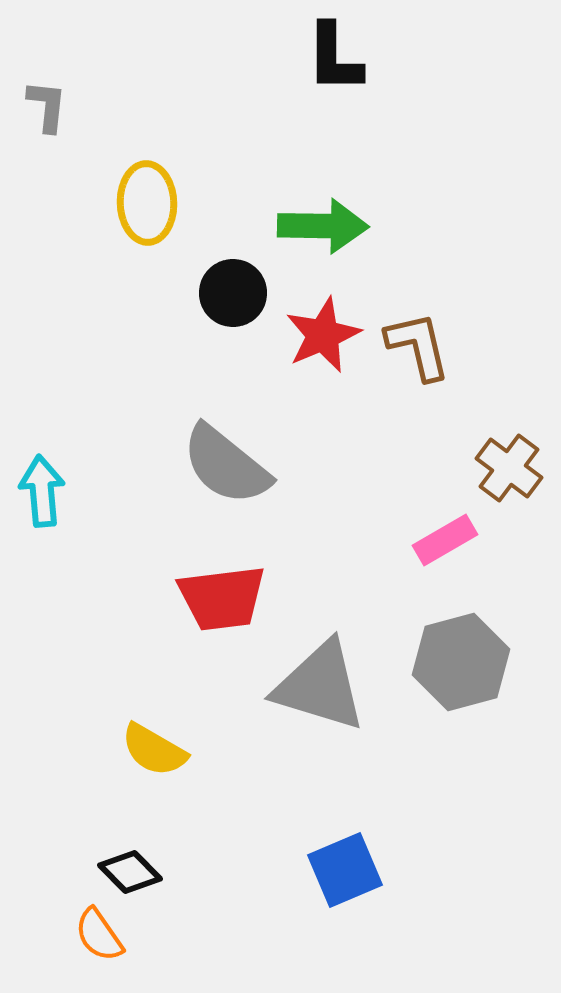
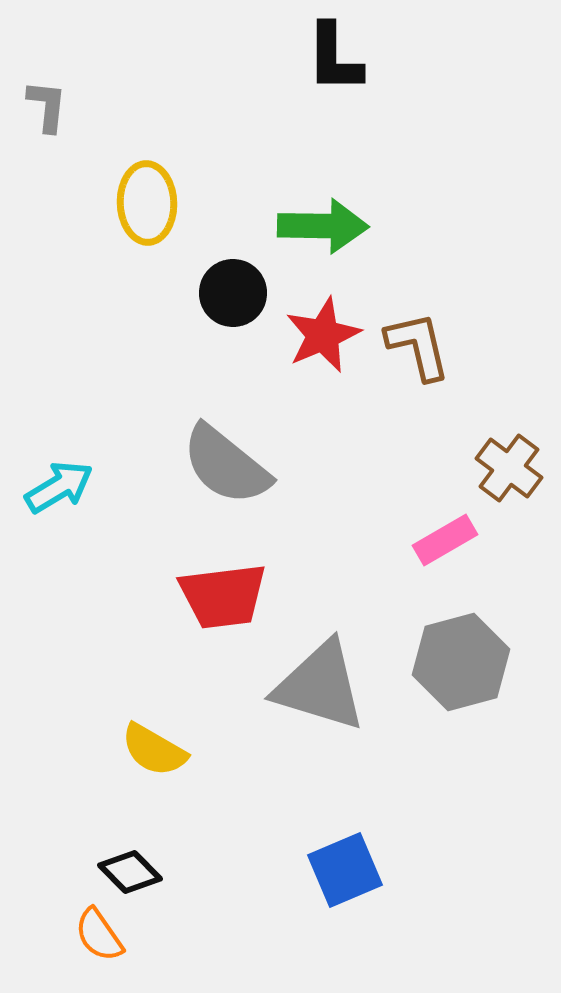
cyan arrow: moved 17 px right, 4 px up; rotated 64 degrees clockwise
red trapezoid: moved 1 px right, 2 px up
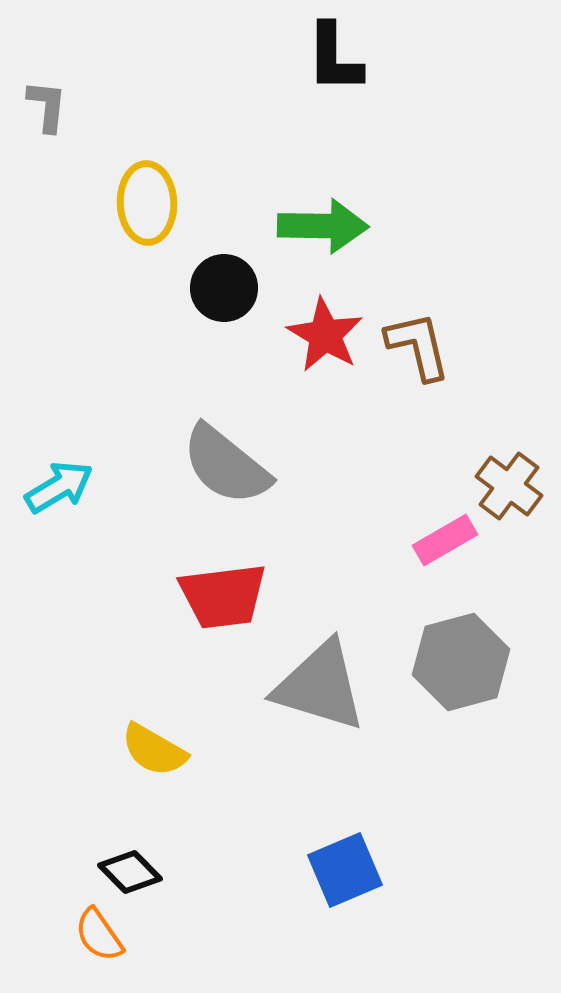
black circle: moved 9 px left, 5 px up
red star: moved 2 px right; rotated 18 degrees counterclockwise
brown cross: moved 18 px down
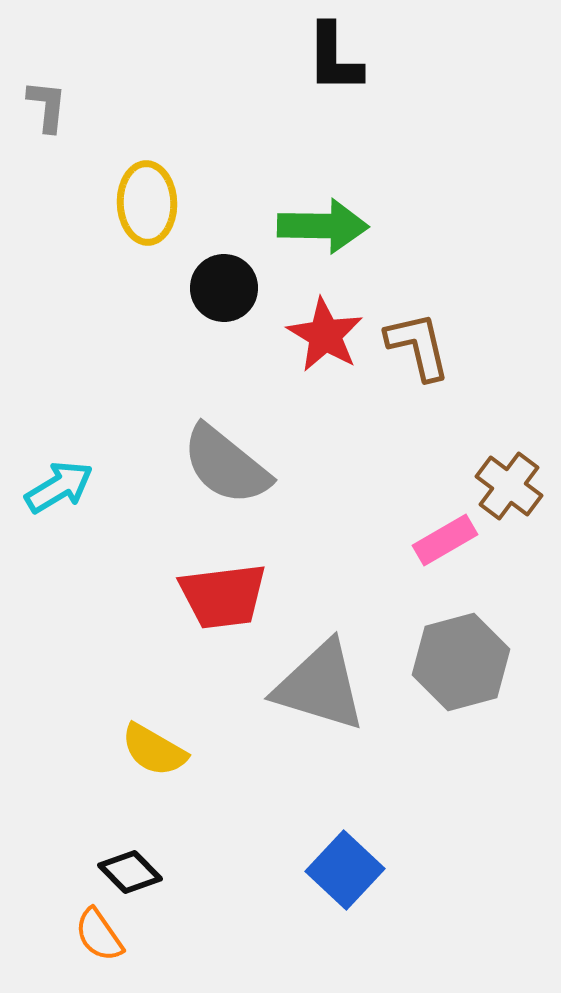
blue square: rotated 24 degrees counterclockwise
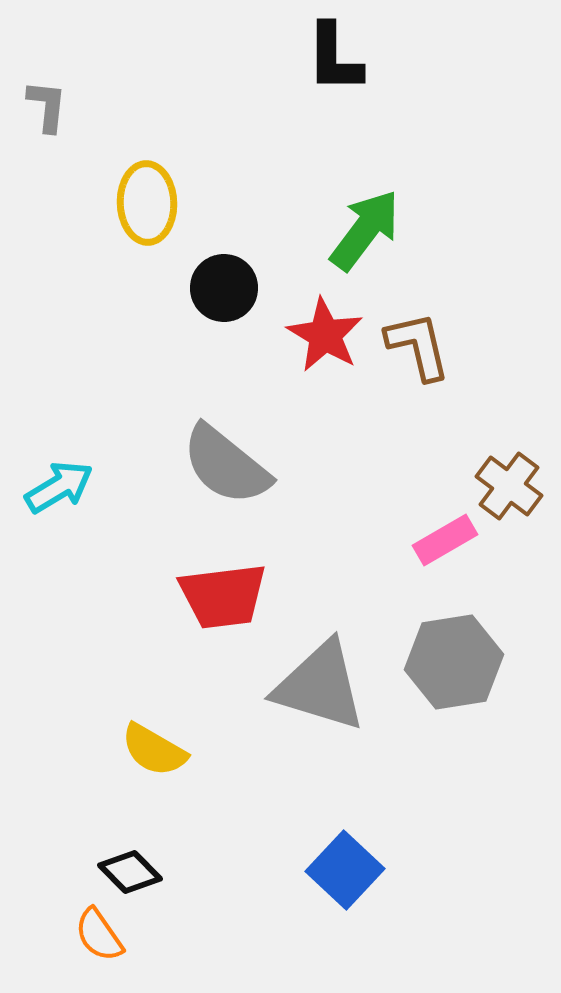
green arrow: moved 42 px right, 4 px down; rotated 54 degrees counterclockwise
gray hexagon: moved 7 px left; rotated 6 degrees clockwise
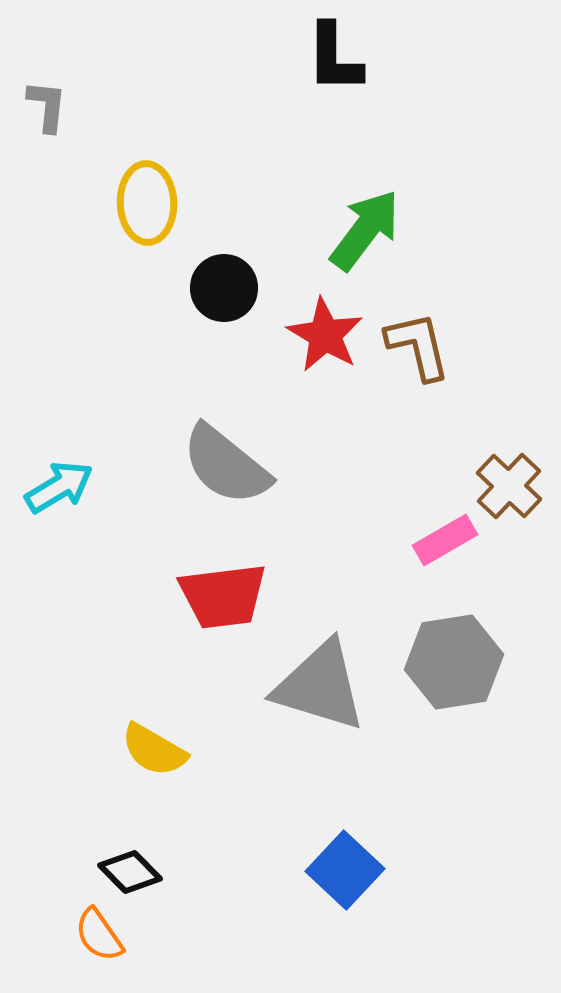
brown cross: rotated 6 degrees clockwise
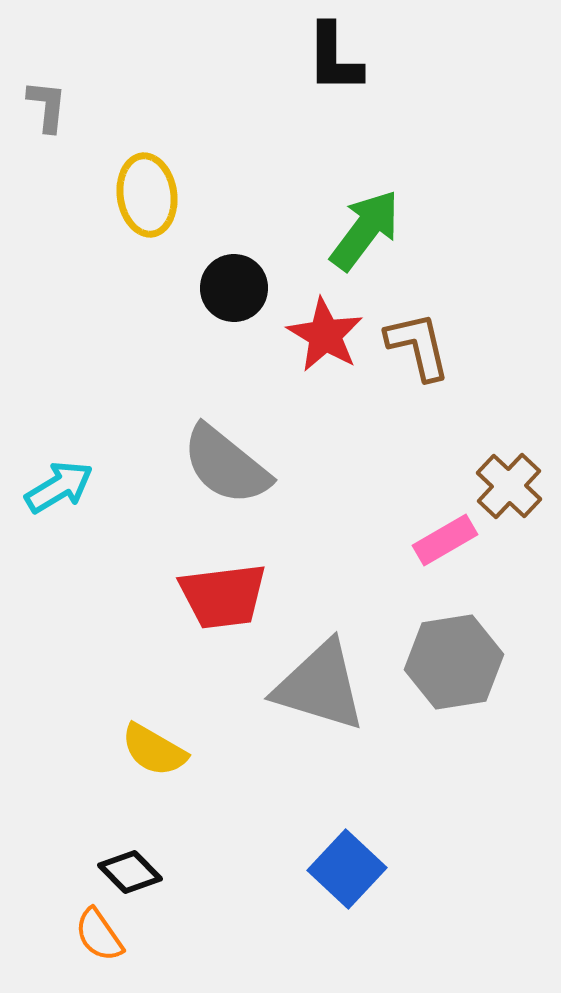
yellow ellipse: moved 8 px up; rotated 6 degrees counterclockwise
black circle: moved 10 px right
blue square: moved 2 px right, 1 px up
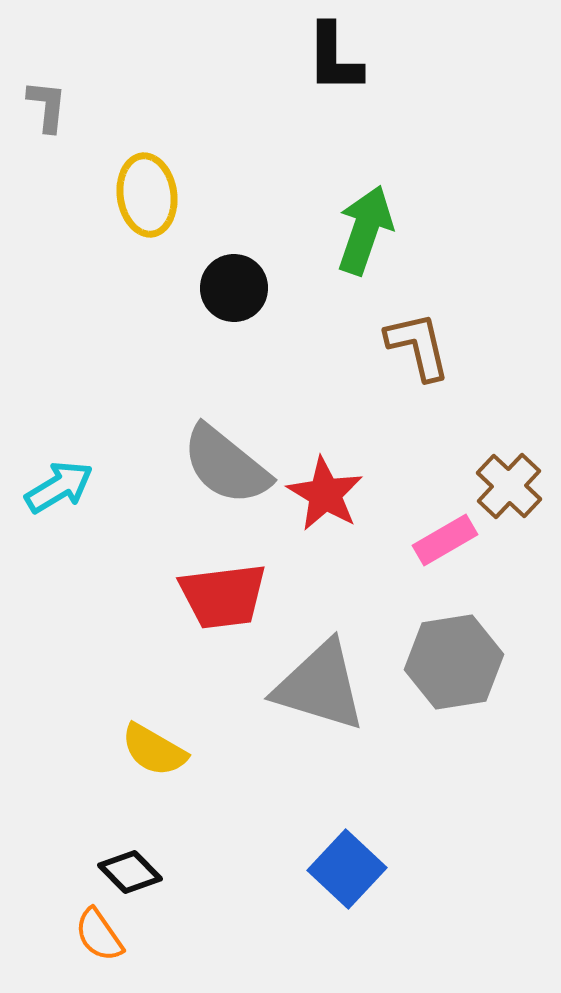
green arrow: rotated 18 degrees counterclockwise
red star: moved 159 px down
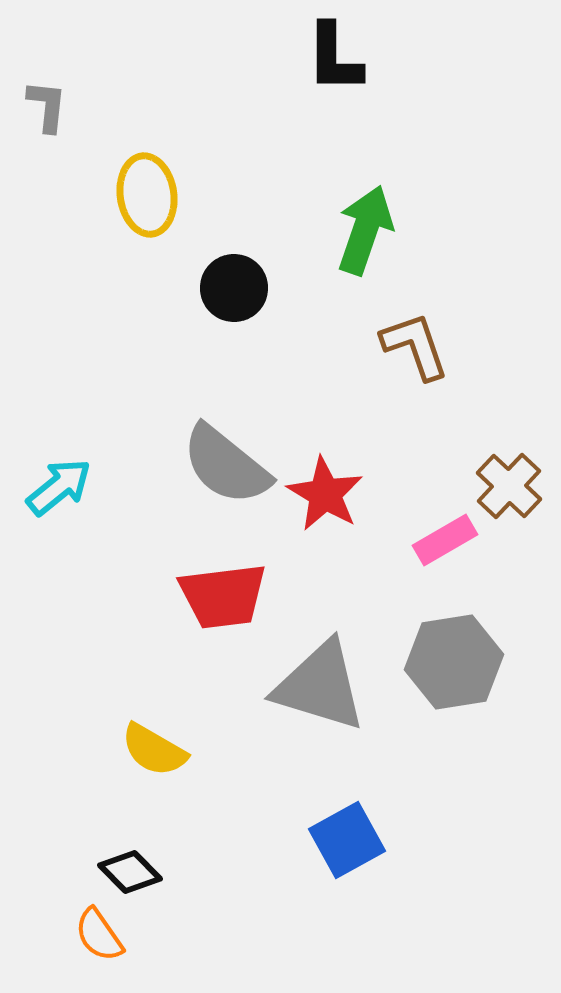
brown L-shape: moved 3 px left; rotated 6 degrees counterclockwise
cyan arrow: rotated 8 degrees counterclockwise
blue square: moved 29 px up; rotated 18 degrees clockwise
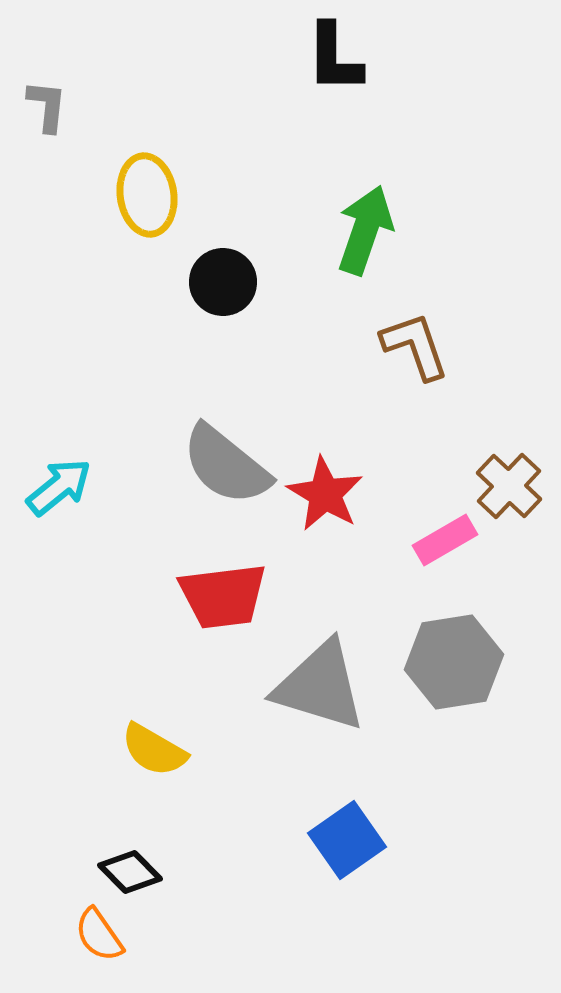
black circle: moved 11 px left, 6 px up
blue square: rotated 6 degrees counterclockwise
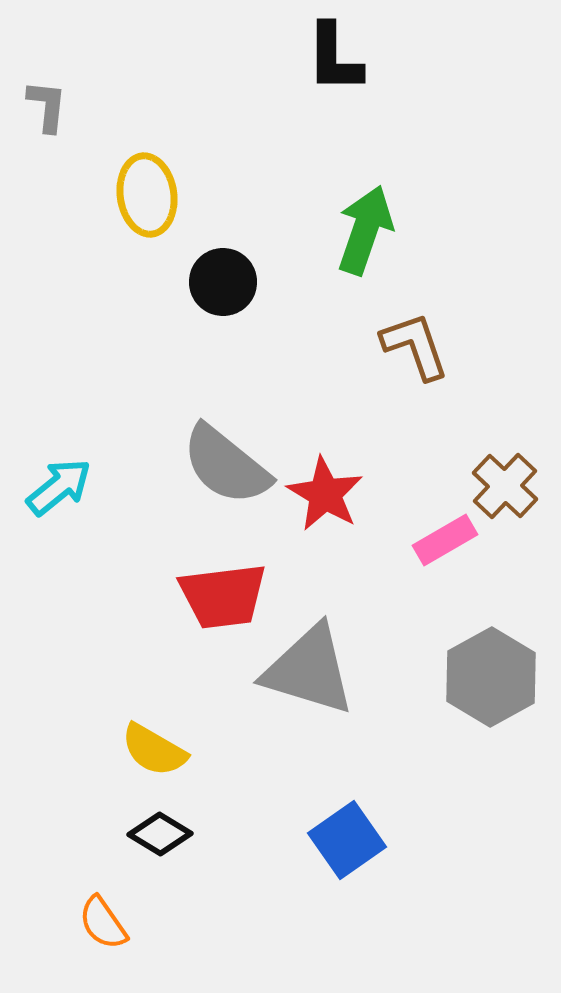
brown cross: moved 4 px left
gray hexagon: moved 37 px right, 15 px down; rotated 20 degrees counterclockwise
gray triangle: moved 11 px left, 16 px up
black diamond: moved 30 px right, 38 px up; rotated 14 degrees counterclockwise
orange semicircle: moved 4 px right, 12 px up
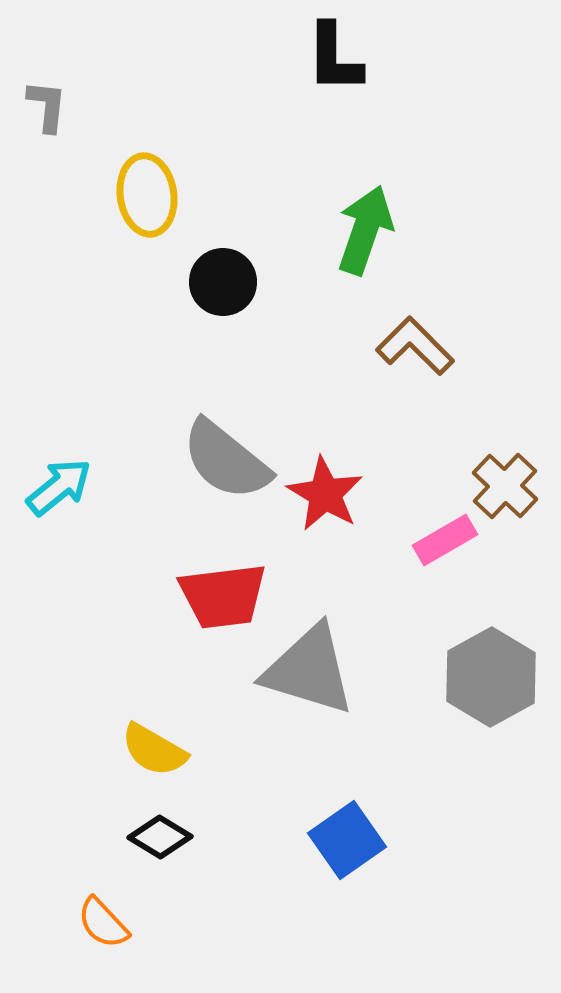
brown L-shape: rotated 26 degrees counterclockwise
gray semicircle: moved 5 px up
black diamond: moved 3 px down
orange semicircle: rotated 8 degrees counterclockwise
